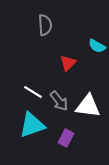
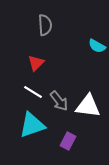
red triangle: moved 32 px left
purple rectangle: moved 2 px right, 3 px down
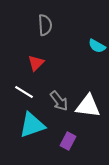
white line: moved 9 px left
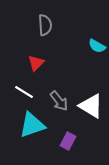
white triangle: moved 3 px right; rotated 24 degrees clockwise
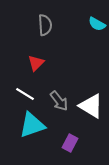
cyan semicircle: moved 22 px up
white line: moved 1 px right, 2 px down
purple rectangle: moved 2 px right, 2 px down
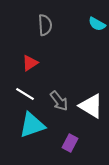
red triangle: moved 6 px left; rotated 12 degrees clockwise
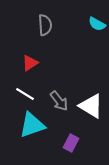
purple rectangle: moved 1 px right
